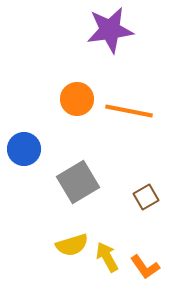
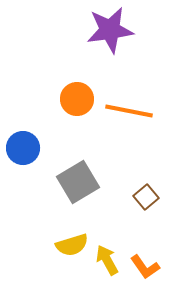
blue circle: moved 1 px left, 1 px up
brown square: rotated 10 degrees counterclockwise
yellow arrow: moved 3 px down
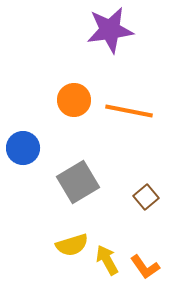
orange circle: moved 3 px left, 1 px down
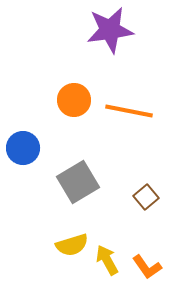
orange L-shape: moved 2 px right
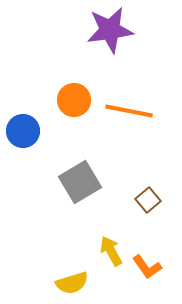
blue circle: moved 17 px up
gray square: moved 2 px right
brown square: moved 2 px right, 3 px down
yellow semicircle: moved 38 px down
yellow arrow: moved 4 px right, 9 px up
